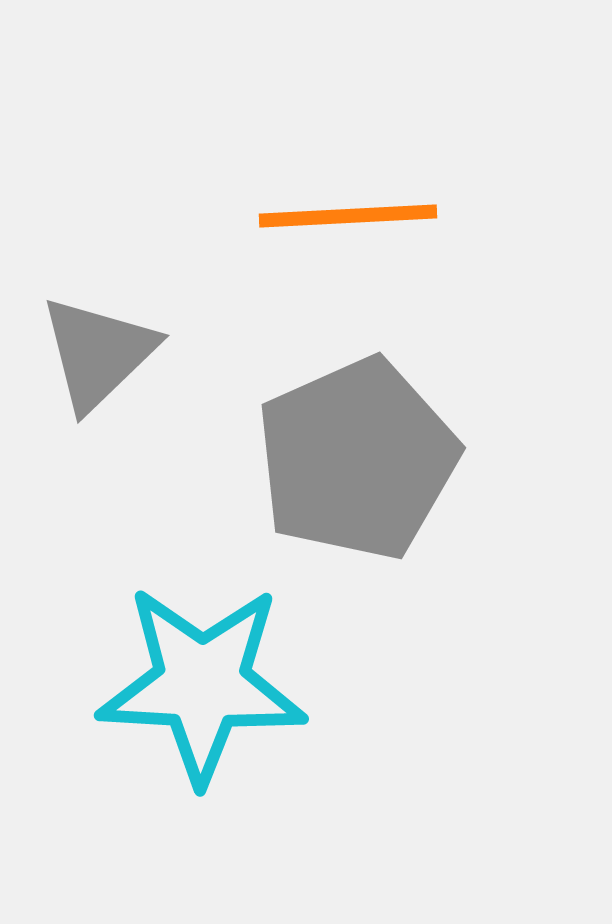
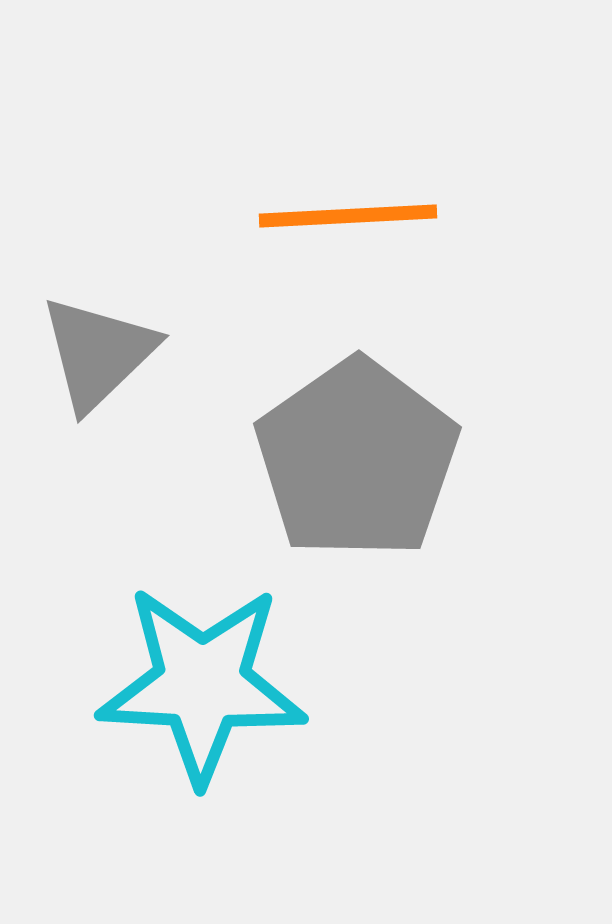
gray pentagon: rotated 11 degrees counterclockwise
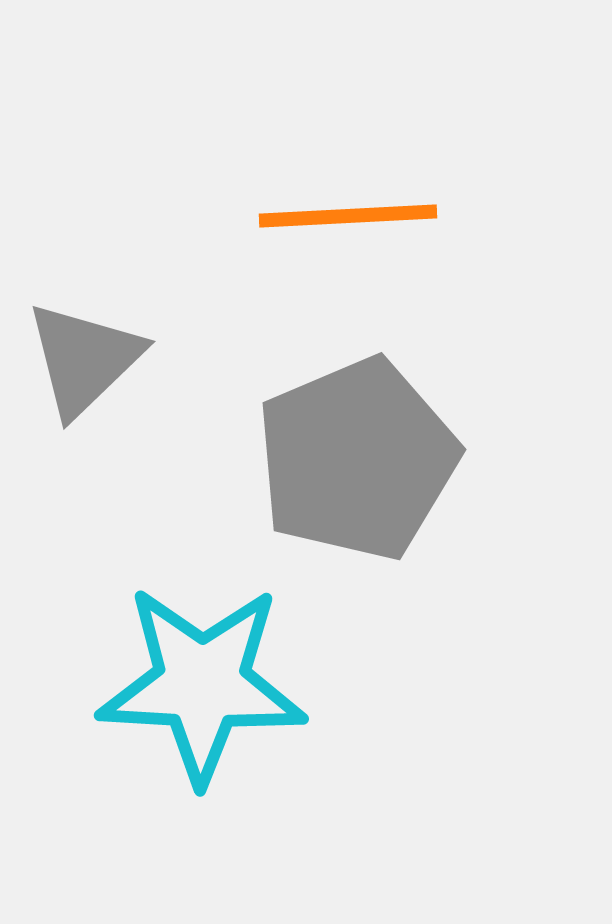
gray triangle: moved 14 px left, 6 px down
gray pentagon: rotated 12 degrees clockwise
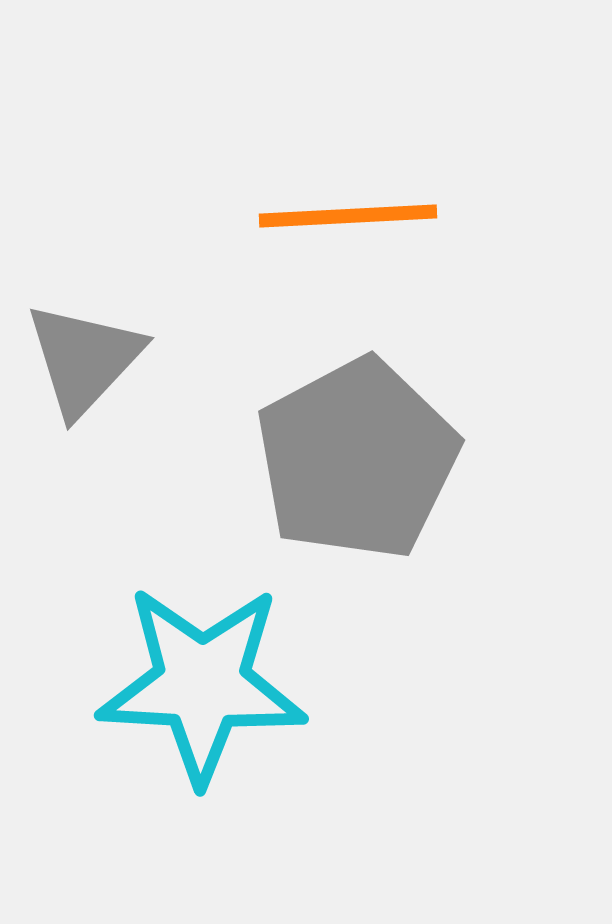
gray triangle: rotated 3 degrees counterclockwise
gray pentagon: rotated 5 degrees counterclockwise
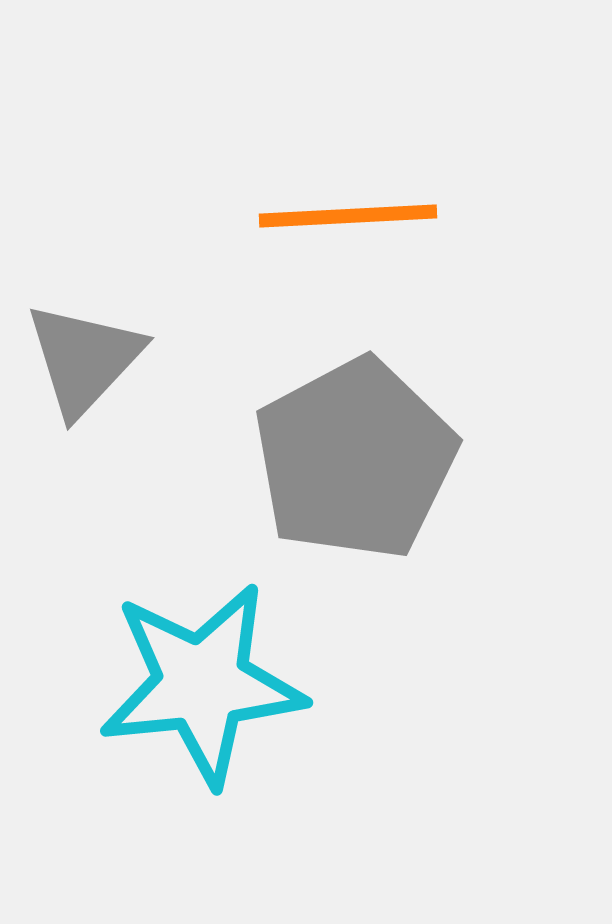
gray pentagon: moved 2 px left
cyan star: rotated 9 degrees counterclockwise
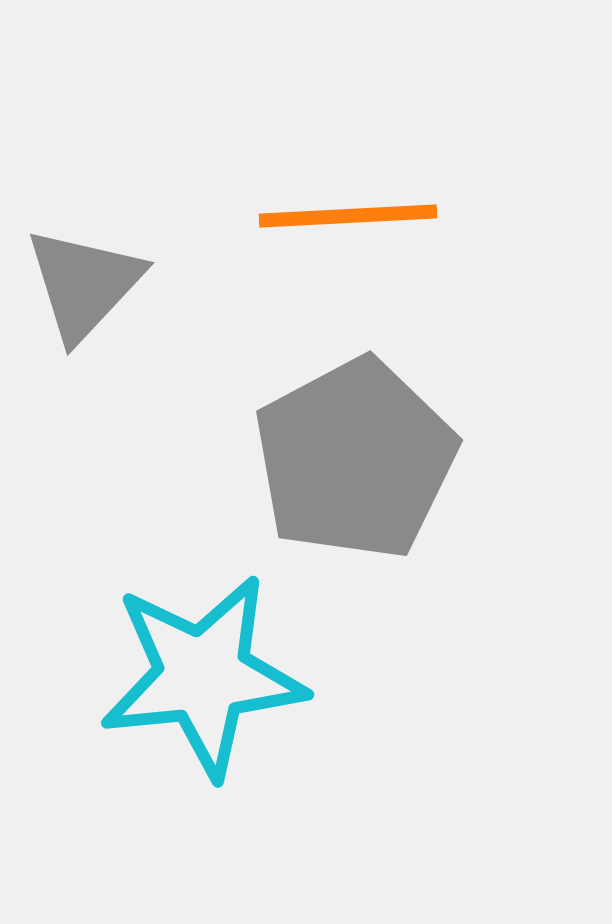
gray triangle: moved 75 px up
cyan star: moved 1 px right, 8 px up
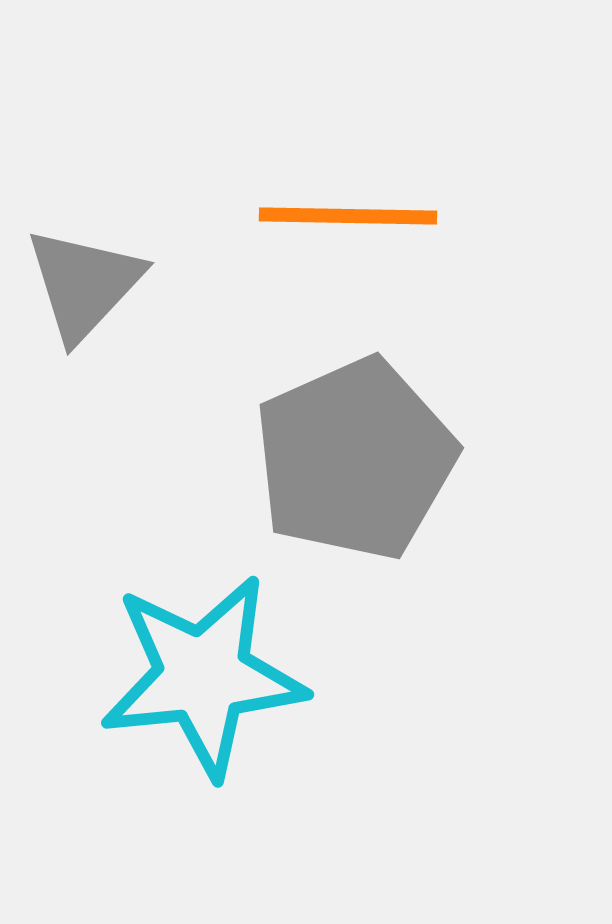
orange line: rotated 4 degrees clockwise
gray pentagon: rotated 4 degrees clockwise
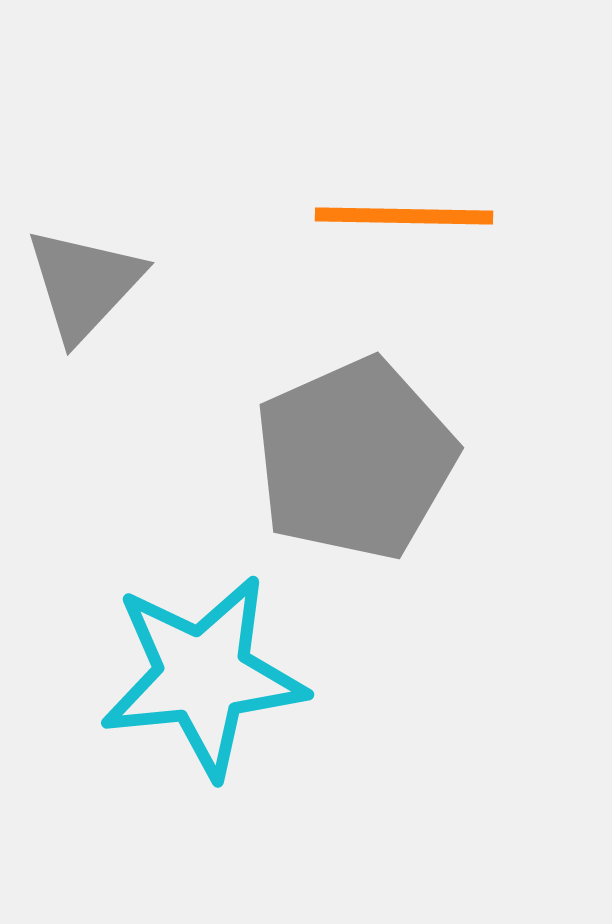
orange line: moved 56 px right
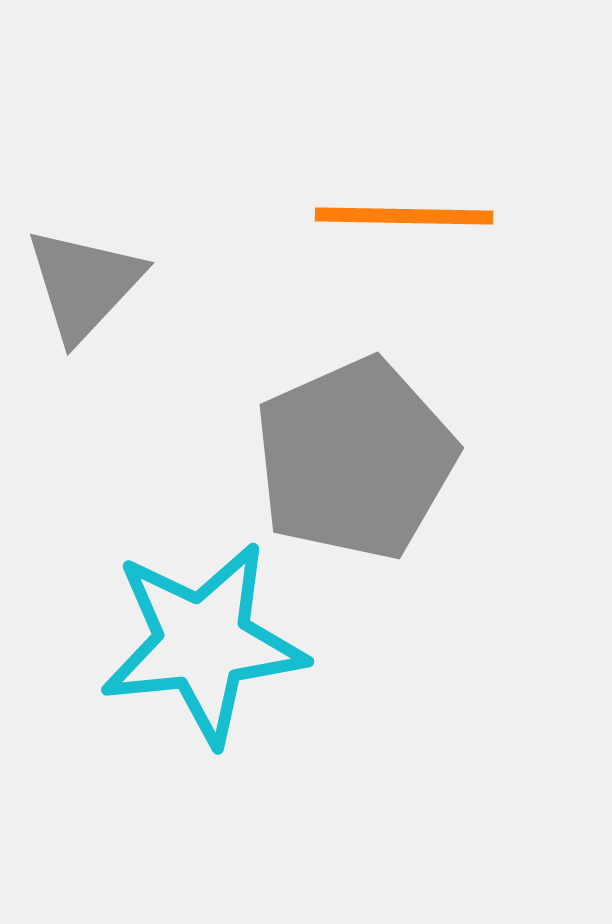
cyan star: moved 33 px up
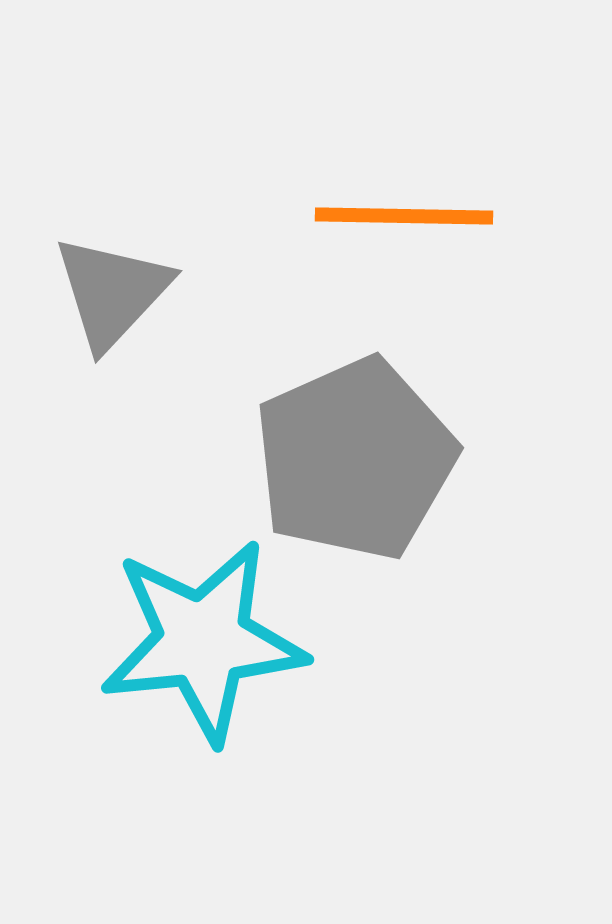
gray triangle: moved 28 px right, 8 px down
cyan star: moved 2 px up
